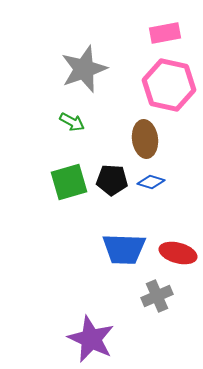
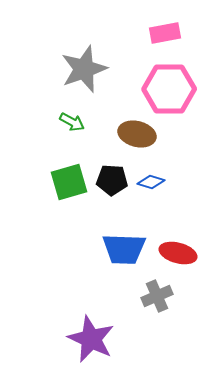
pink hexagon: moved 4 px down; rotated 12 degrees counterclockwise
brown ellipse: moved 8 px left, 5 px up; rotated 69 degrees counterclockwise
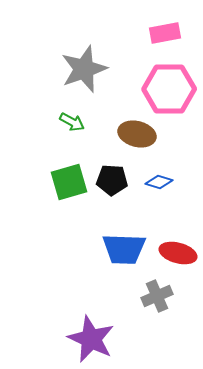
blue diamond: moved 8 px right
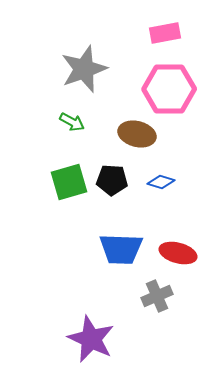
blue diamond: moved 2 px right
blue trapezoid: moved 3 px left
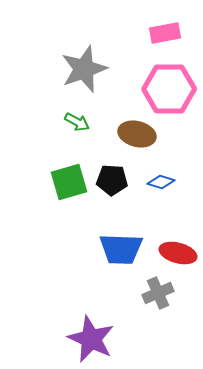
green arrow: moved 5 px right
gray cross: moved 1 px right, 3 px up
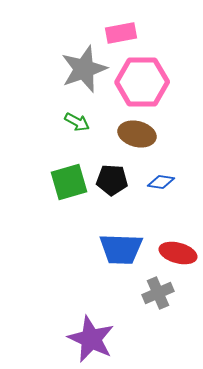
pink rectangle: moved 44 px left
pink hexagon: moved 27 px left, 7 px up
blue diamond: rotated 8 degrees counterclockwise
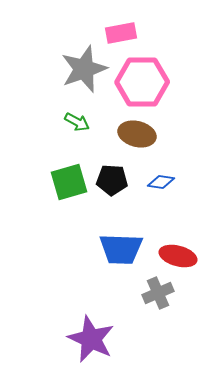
red ellipse: moved 3 px down
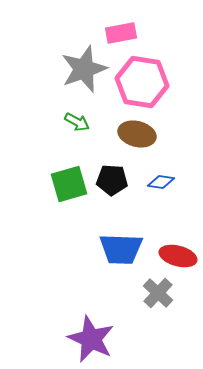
pink hexagon: rotated 9 degrees clockwise
green square: moved 2 px down
gray cross: rotated 24 degrees counterclockwise
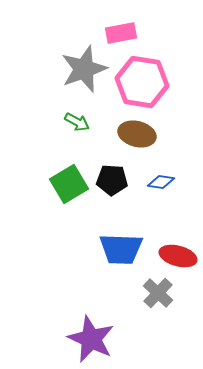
green square: rotated 15 degrees counterclockwise
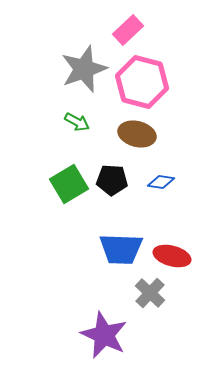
pink rectangle: moved 7 px right, 3 px up; rotated 32 degrees counterclockwise
pink hexagon: rotated 6 degrees clockwise
red ellipse: moved 6 px left
gray cross: moved 8 px left
purple star: moved 13 px right, 4 px up
